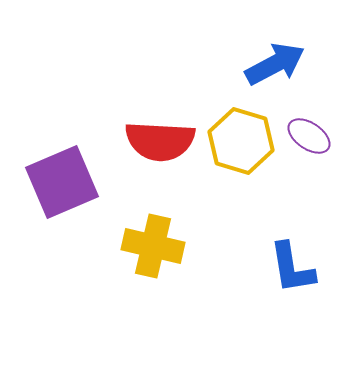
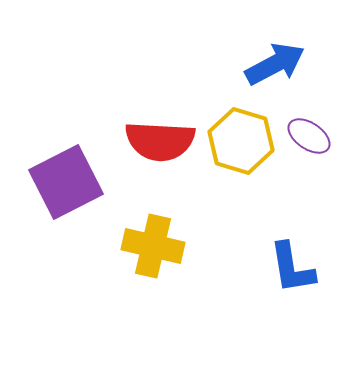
purple square: moved 4 px right; rotated 4 degrees counterclockwise
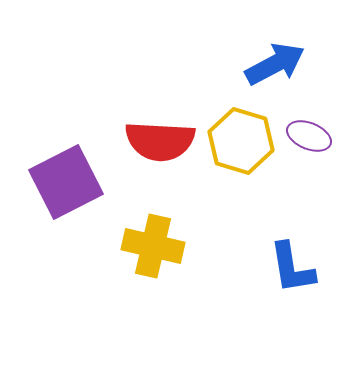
purple ellipse: rotated 12 degrees counterclockwise
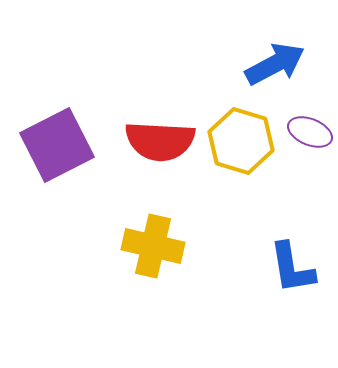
purple ellipse: moved 1 px right, 4 px up
purple square: moved 9 px left, 37 px up
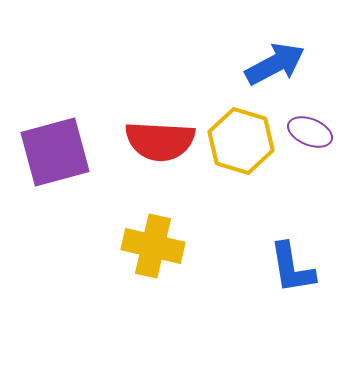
purple square: moved 2 px left, 7 px down; rotated 12 degrees clockwise
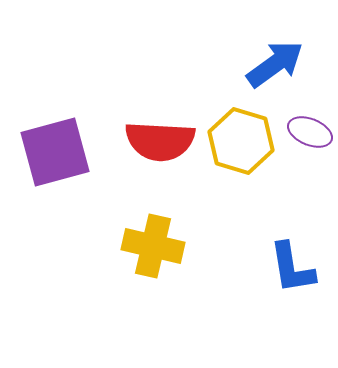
blue arrow: rotated 8 degrees counterclockwise
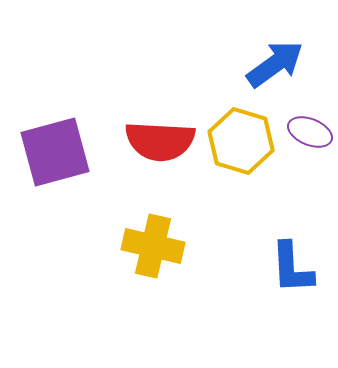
blue L-shape: rotated 6 degrees clockwise
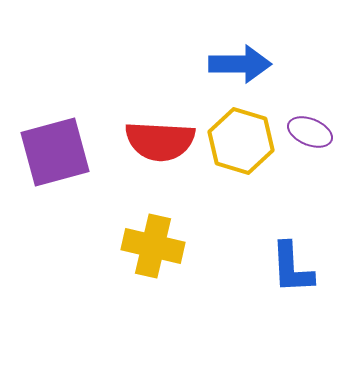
blue arrow: moved 35 px left; rotated 36 degrees clockwise
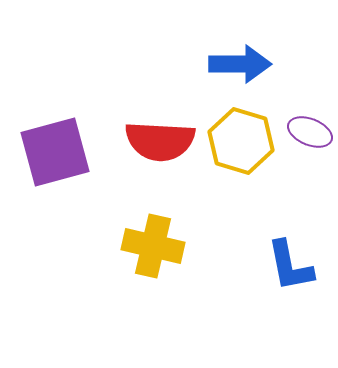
blue L-shape: moved 2 px left, 2 px up; rotated 8 degrees counterclockwise
